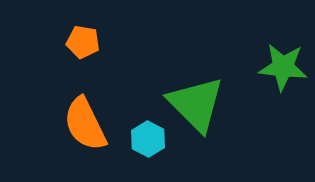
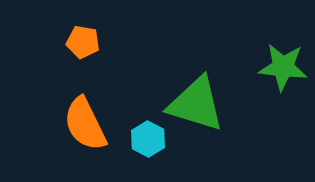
green triangle: rotated 28 degrees counterclockwise
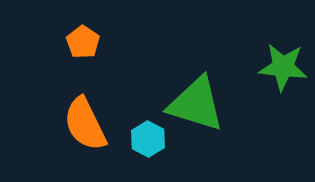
orange pentagon: rotated 24 degrees clockwise
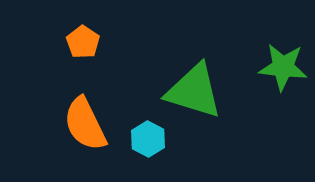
green triangle: moved 2 px left, 13 px up
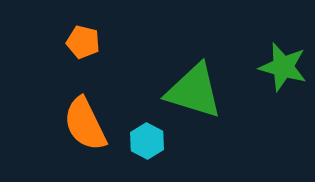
orange pentagon: rotated 20 degrees counterclockwise
green star: rotated 9 degrees clockwise
cyan hexagon: moved 1 px left, 2 px down
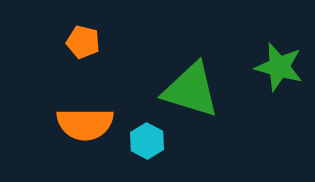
green star: moved 4 px left
green triangle: moved 3 px left, 1 px up
orange semicircle: rotated 64 degrees counterclockwise
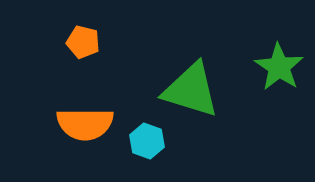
green star: rotated 18 degrees clockwise
cyan hexagon: rotated 8 degrees counterclockwise
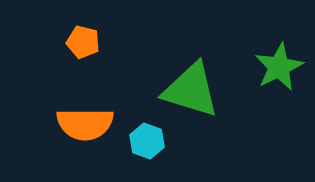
green star: rotated 12 degrees clockwise
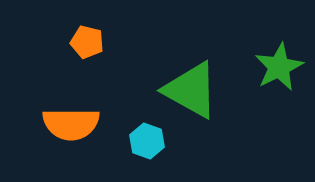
orange pentagon: moved 4 px right
green triangle: rotated 12 degrees clockwise
orange semicircle: moved 14 px left
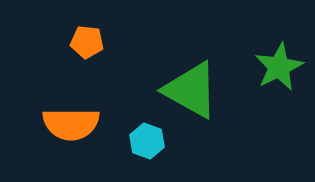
orange pentagon: rotated 8 degrees counterclockwise
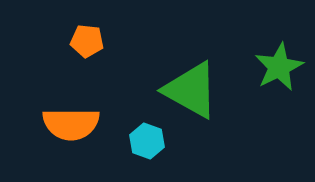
orange pentagon: moved 1 px up
